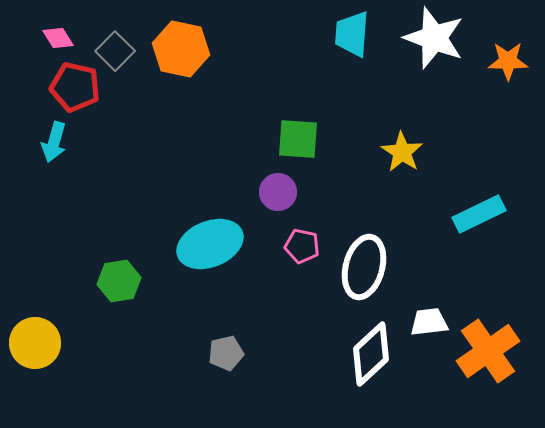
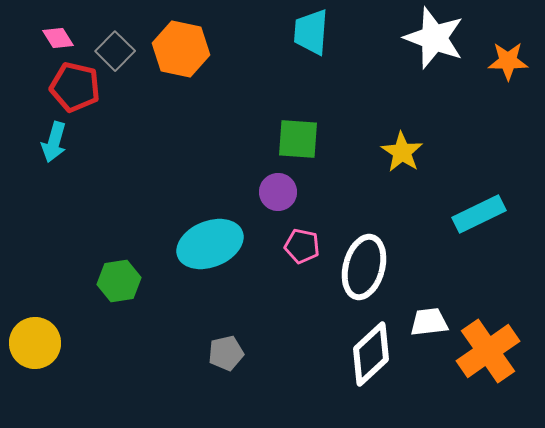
cyan trapezoid: moved 41 px left, 2 px up
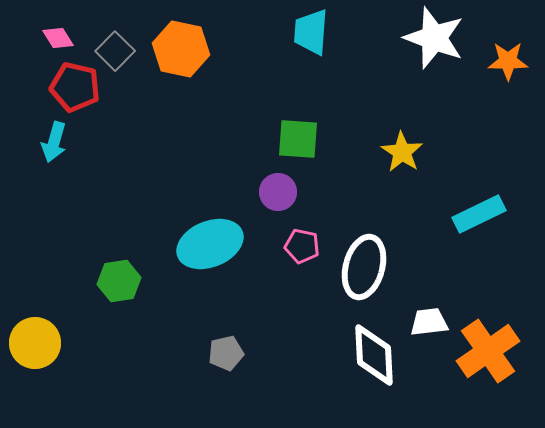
white diamond: moved 3 px right, 1 px down; rotated 50 degrees counterclockwise
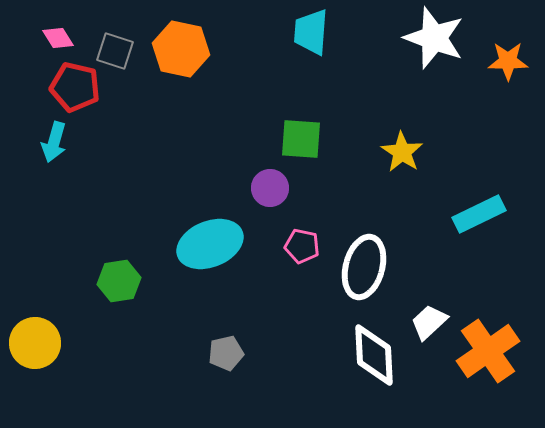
gray square: rotated 27 degrees counterclockwise
green square: moved 3 px right
purple circle: moved 8 px left, 4 px up
white trapezoid: rotated 36 degrees counterclockwise
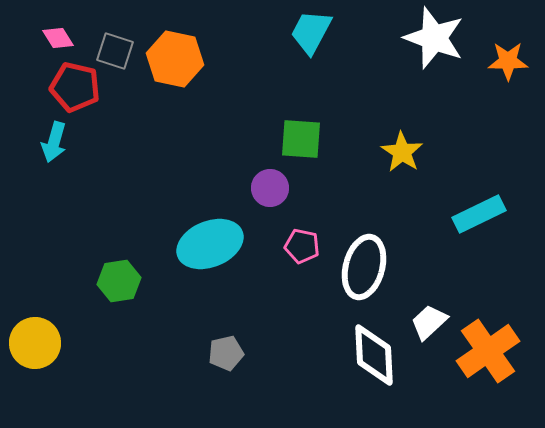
cyan trapezoid: rotated 24 degrees clockwise
orange hexagon: moved 6 px left, 10 px down
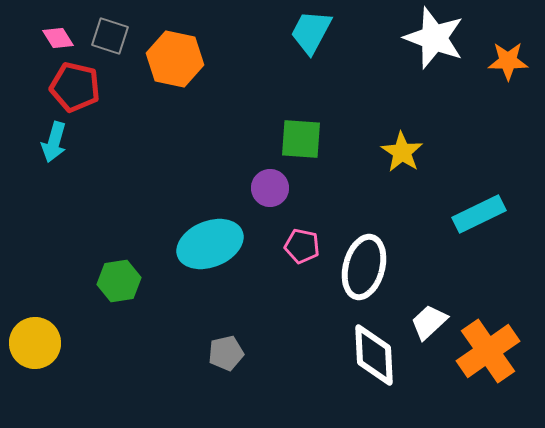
gray square: moved 5 px left, 15 px up
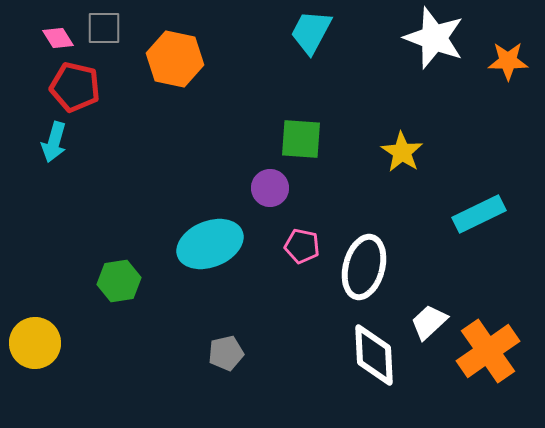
gray square: moved 6 px left, 8 px up; rotated 18 degrees counterclockwise
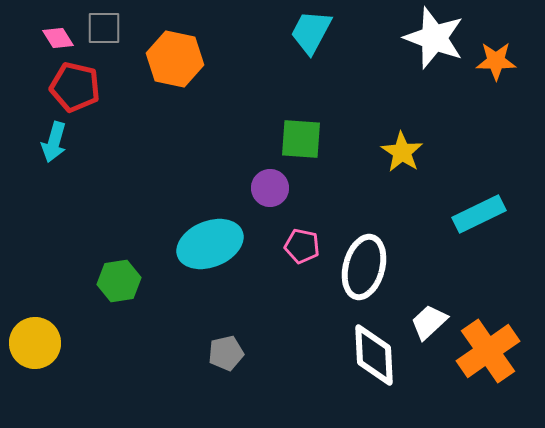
orange star: moved 12 px left
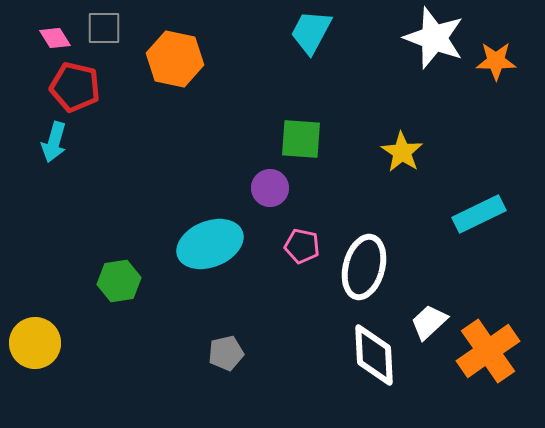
pink diamond: moved 3 px left
